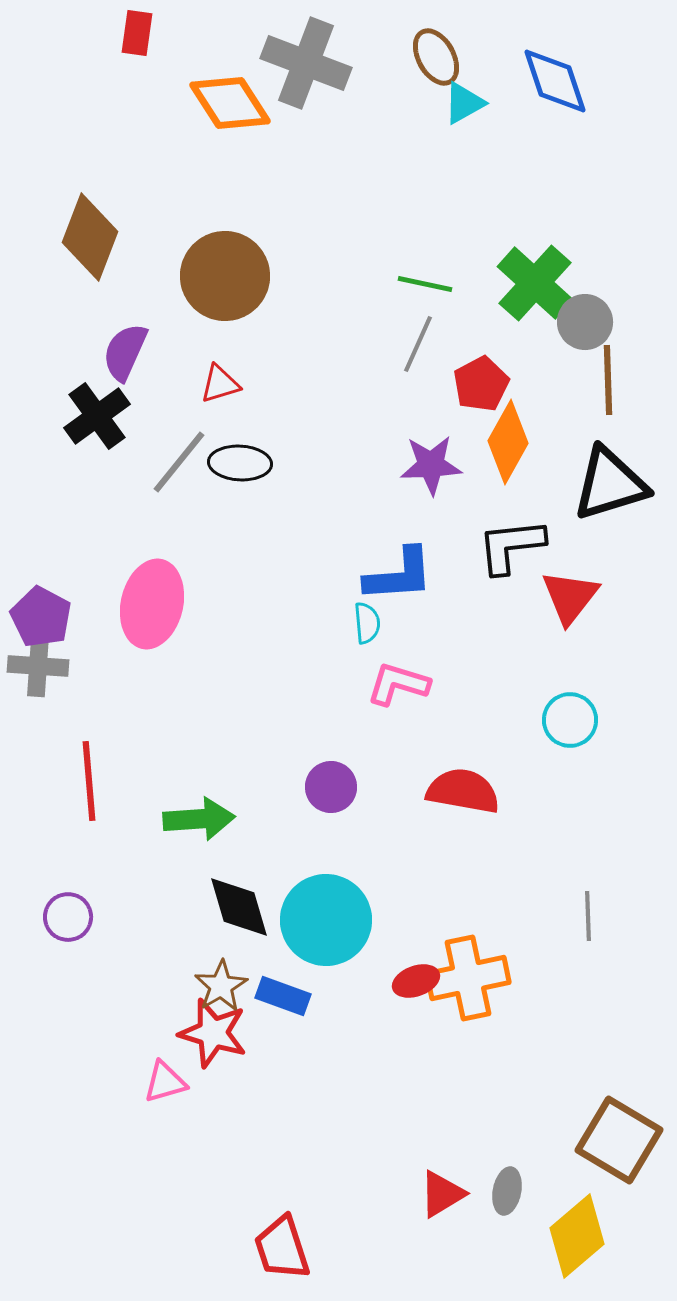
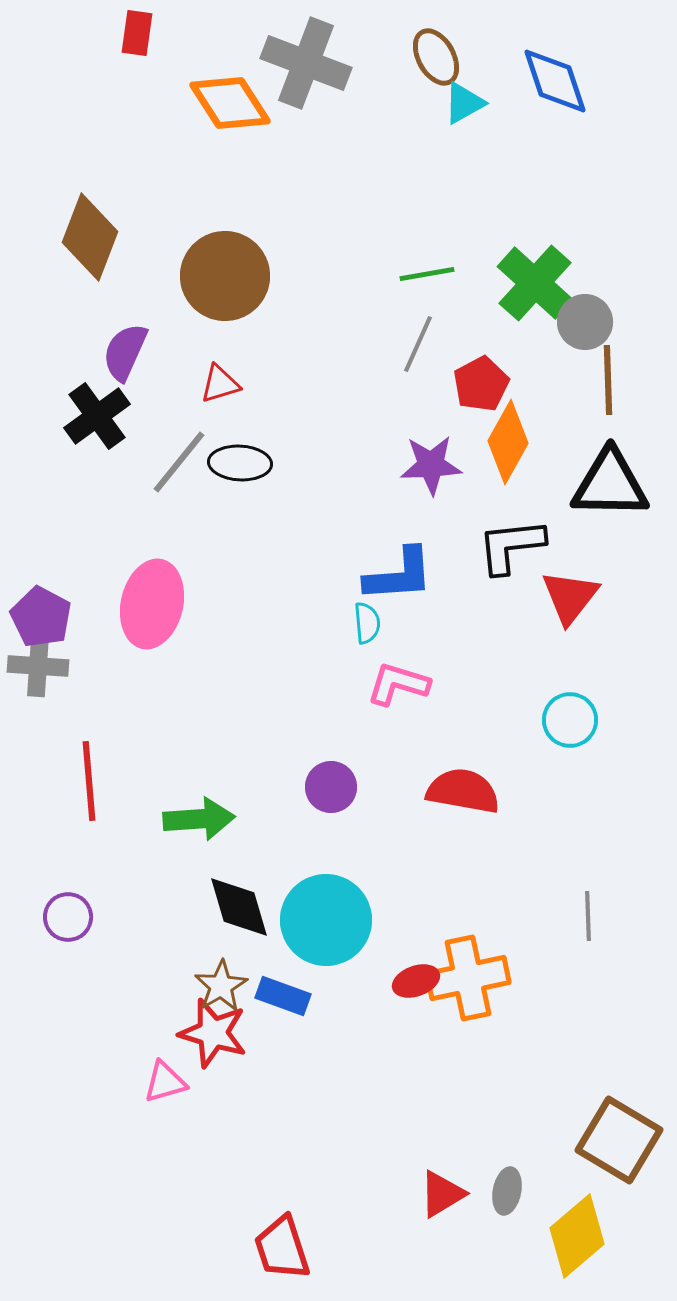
green line at (425, 284): moved 2 px right, 10 px up; rotated 22 degrees counterclockwise
black triangle at (610, 484): rotated 18 degrees clockwise
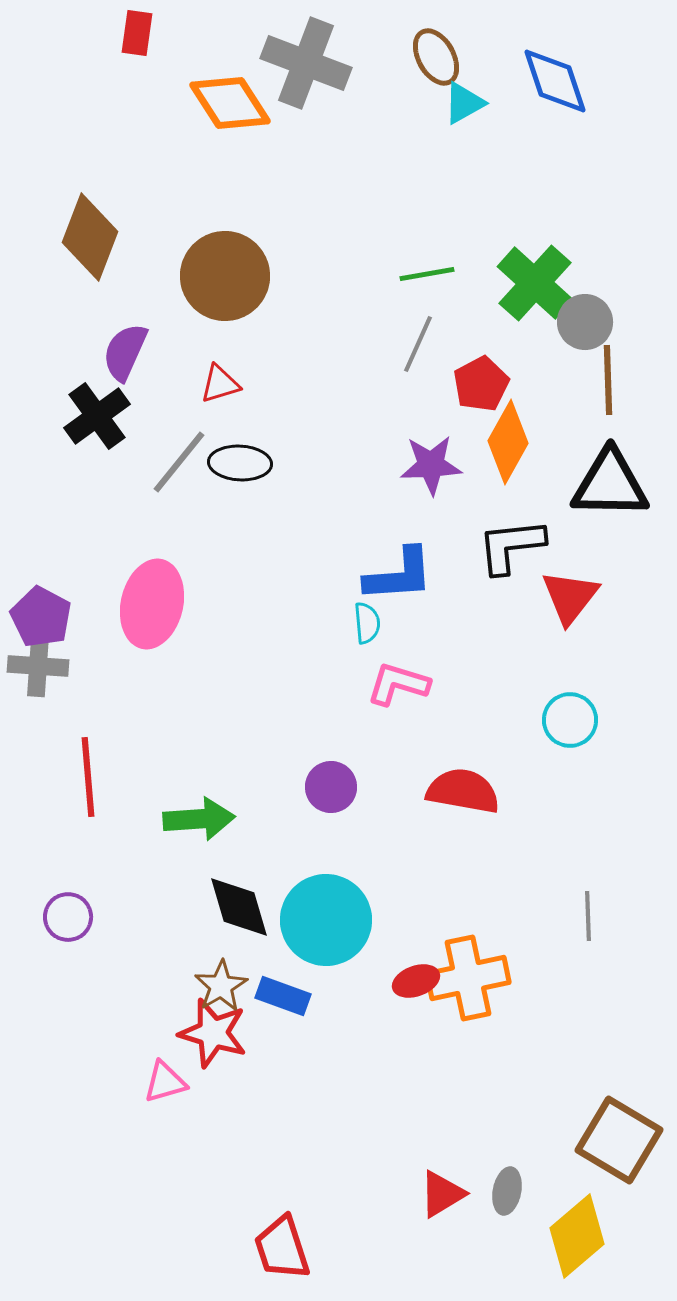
red line at (89, 781): moved 1 px left, 4 px up
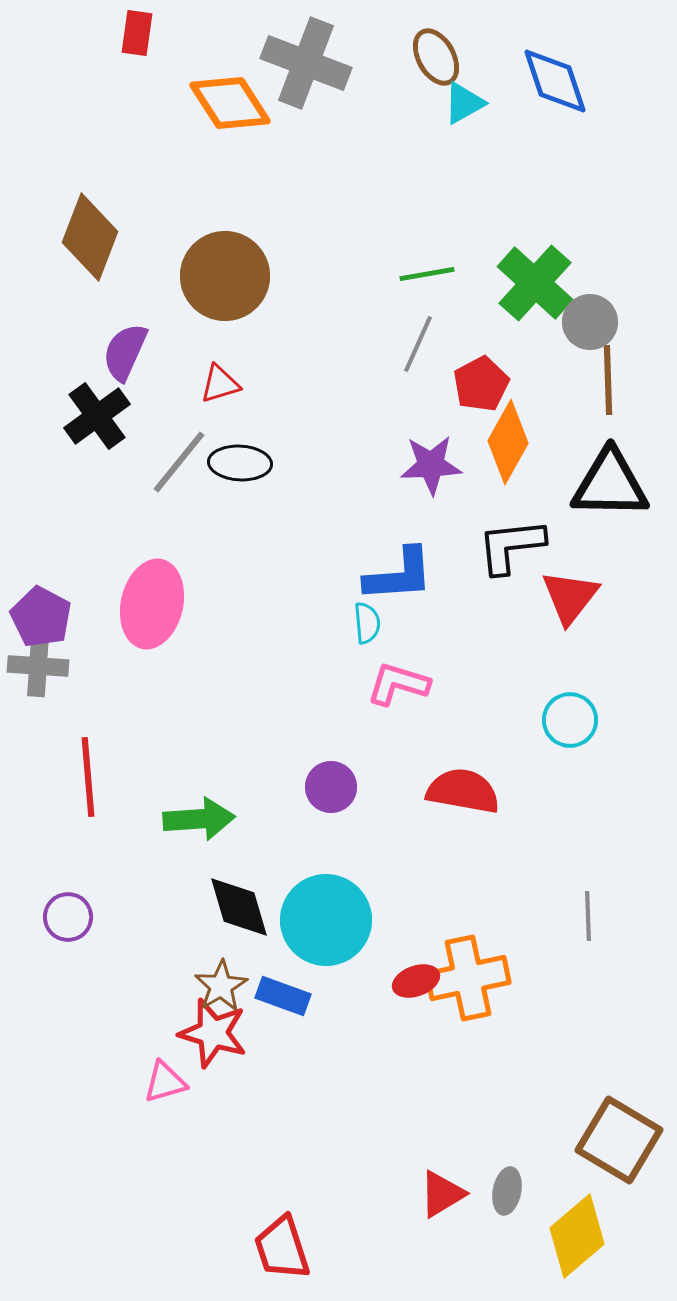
gray circle at (585, 322): moved 5 px right
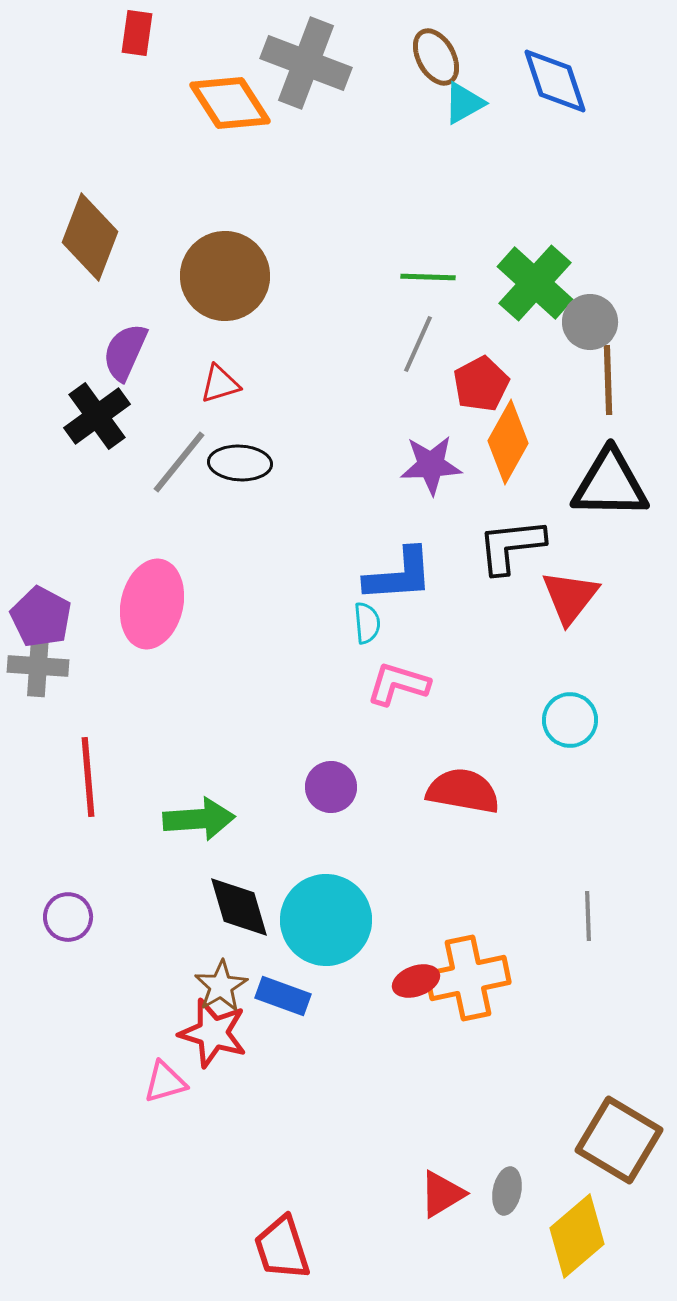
green line at (427, 274): moved 1 px right, 3 px down; rotated 12 degrees clockwise
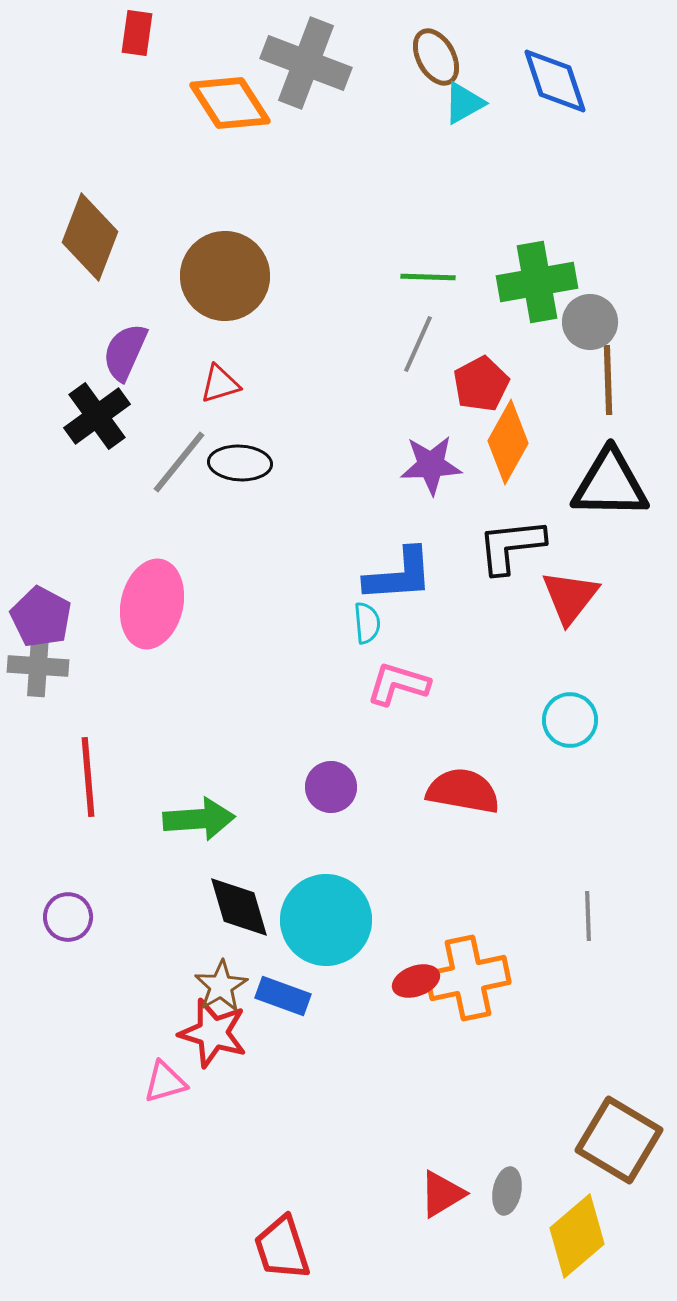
green cross at (535, 283): moved 2 px right, 1 px up; rotated 38 degrees clockwise
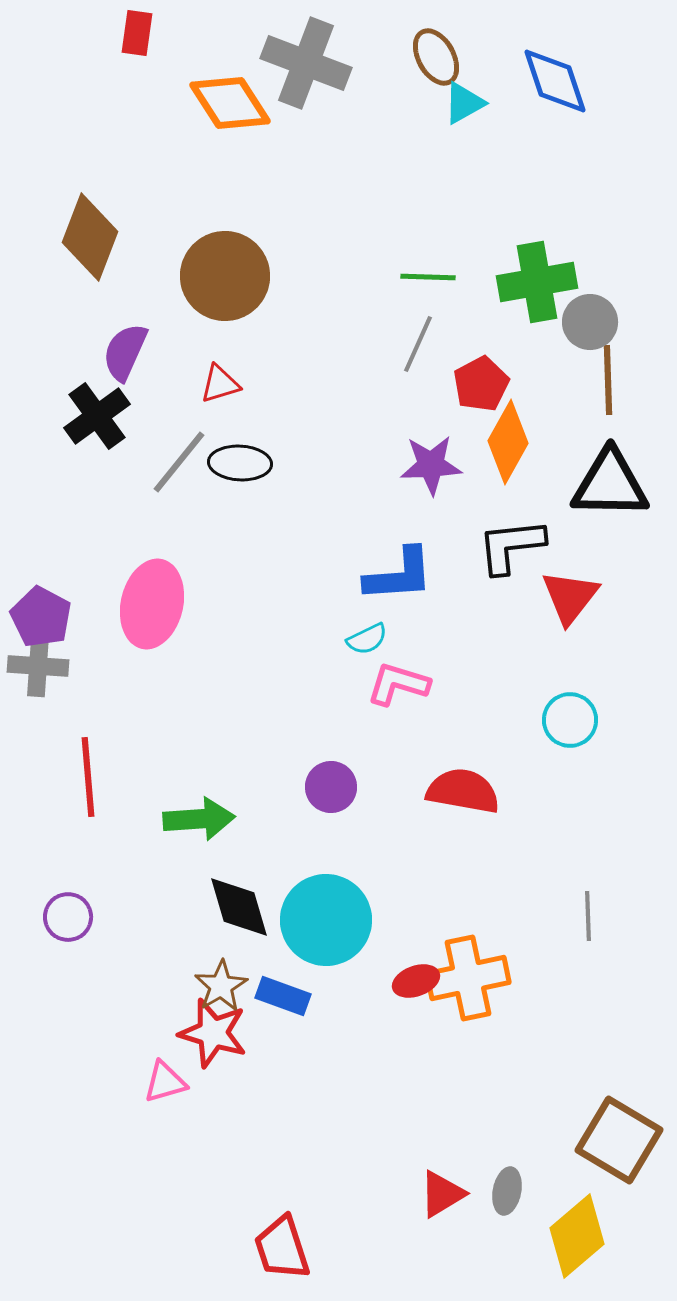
cyan semicircle at (367, 623): moved 16 px down; rotated 69 degrees clockwise
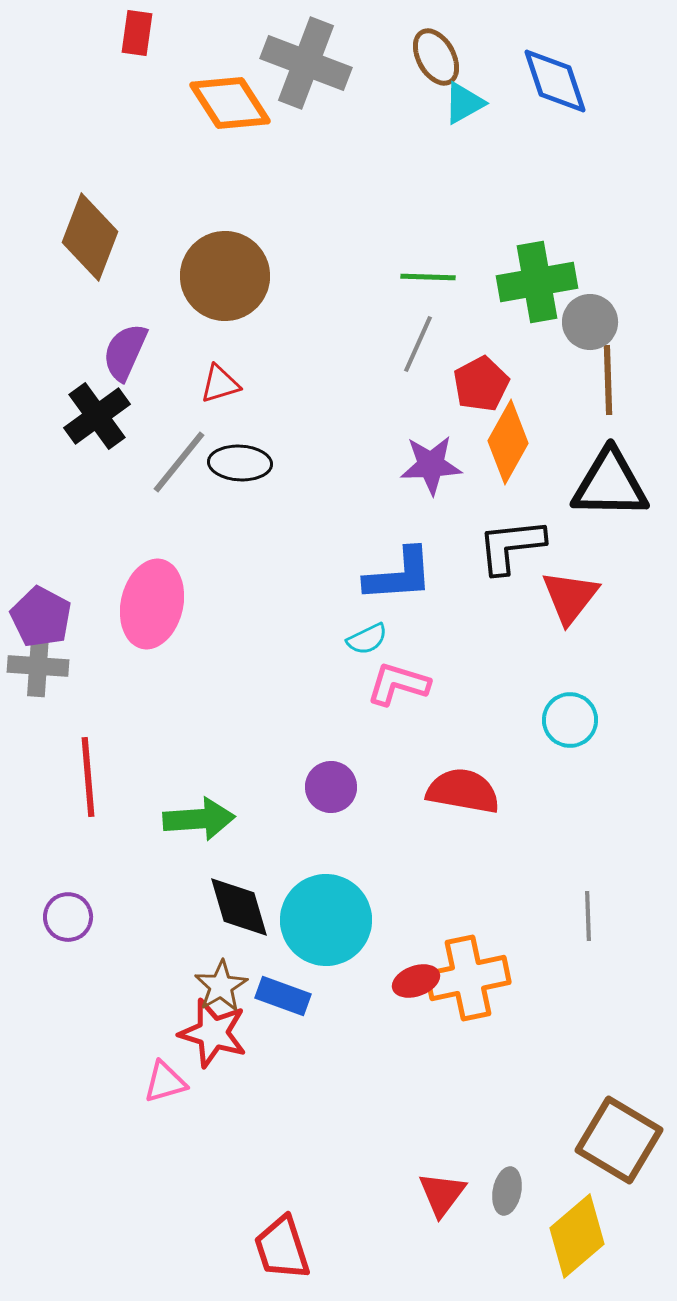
red triangle at (442, 1194): rotated 22 degrees counterclockwise
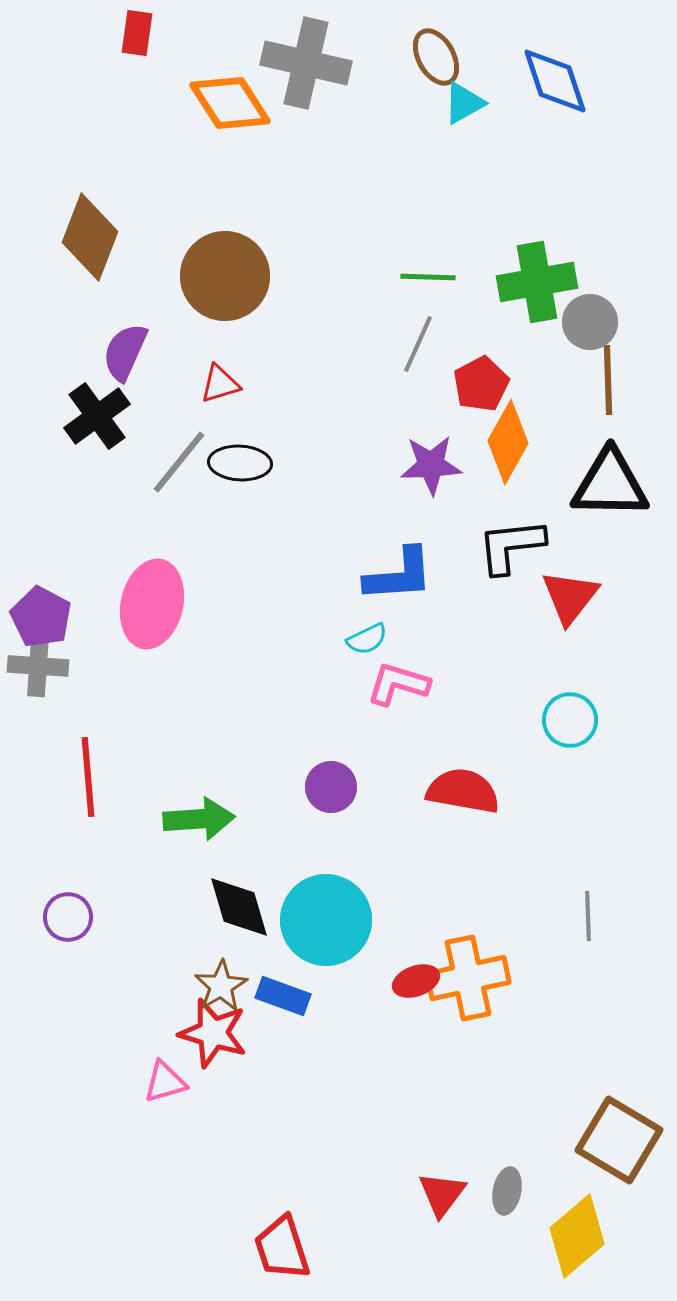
gray cross at (306, 63): rotated 8 degrees counterclockwise
